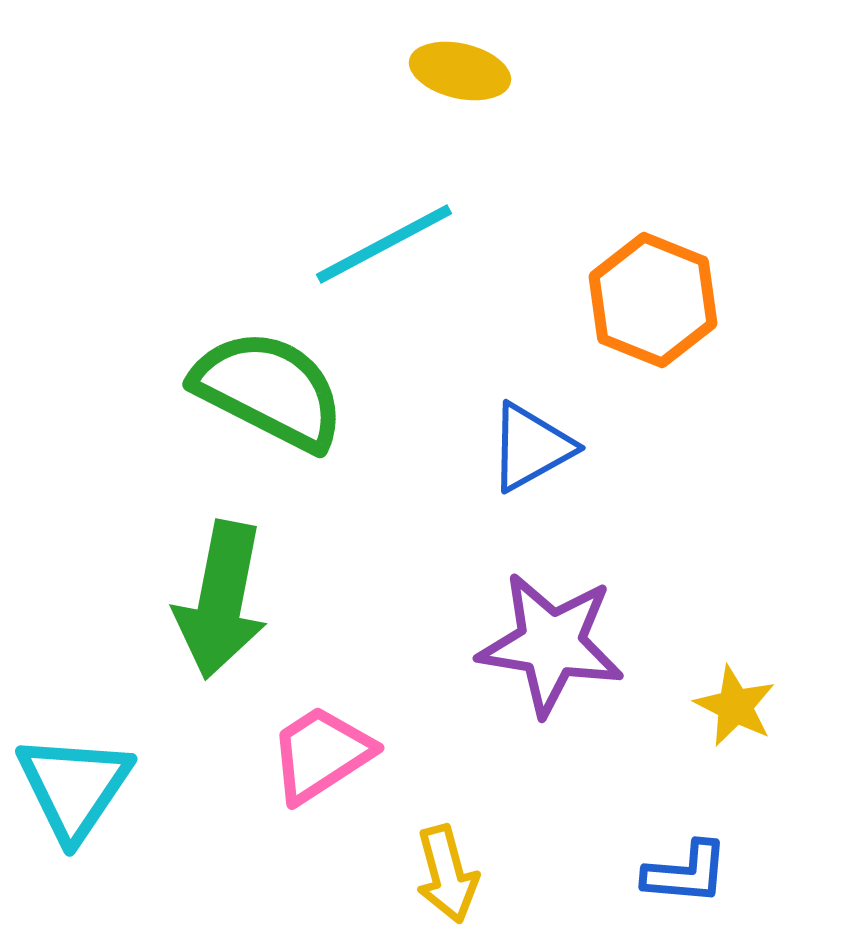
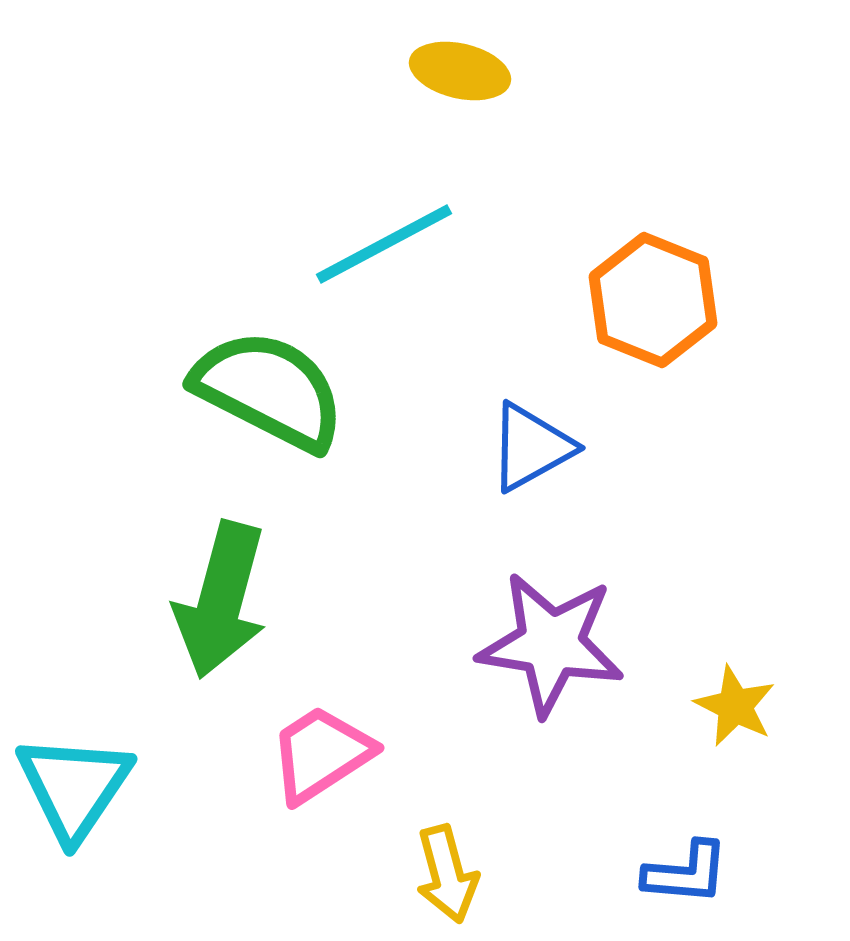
green arrow: rotated 4 degrees clockwise
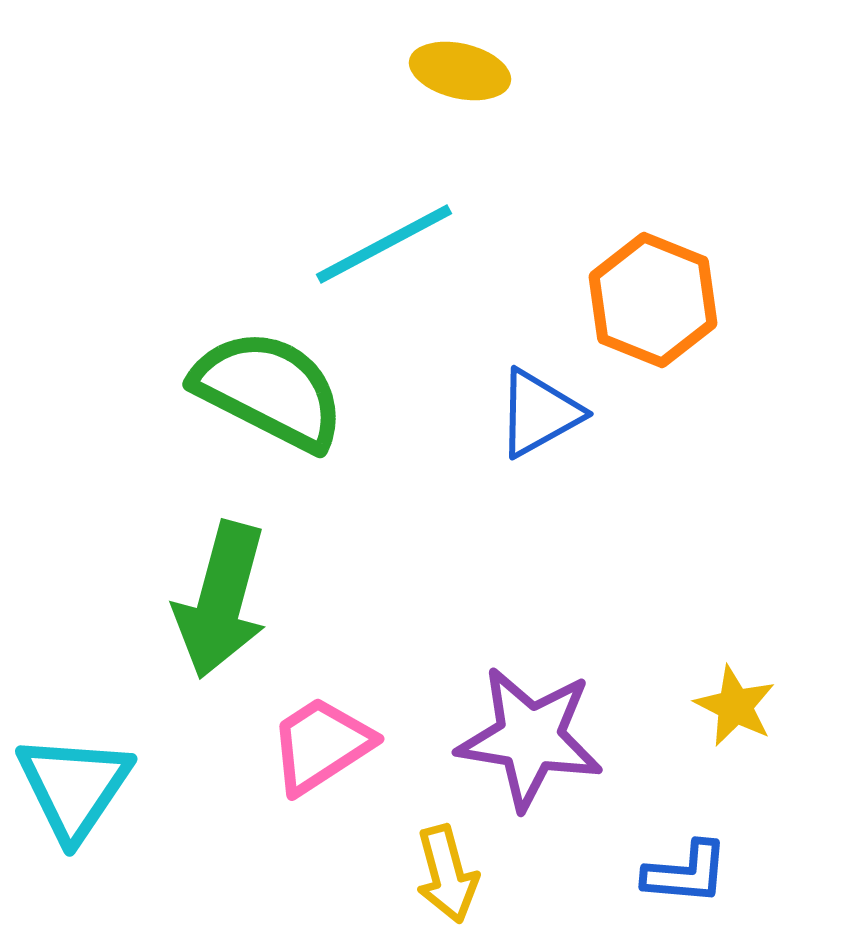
blue triangle: moved 8 px right, 34 px up
purple star: moved 21 px left, 94 px down
pink trapezoid: moved 9 px up
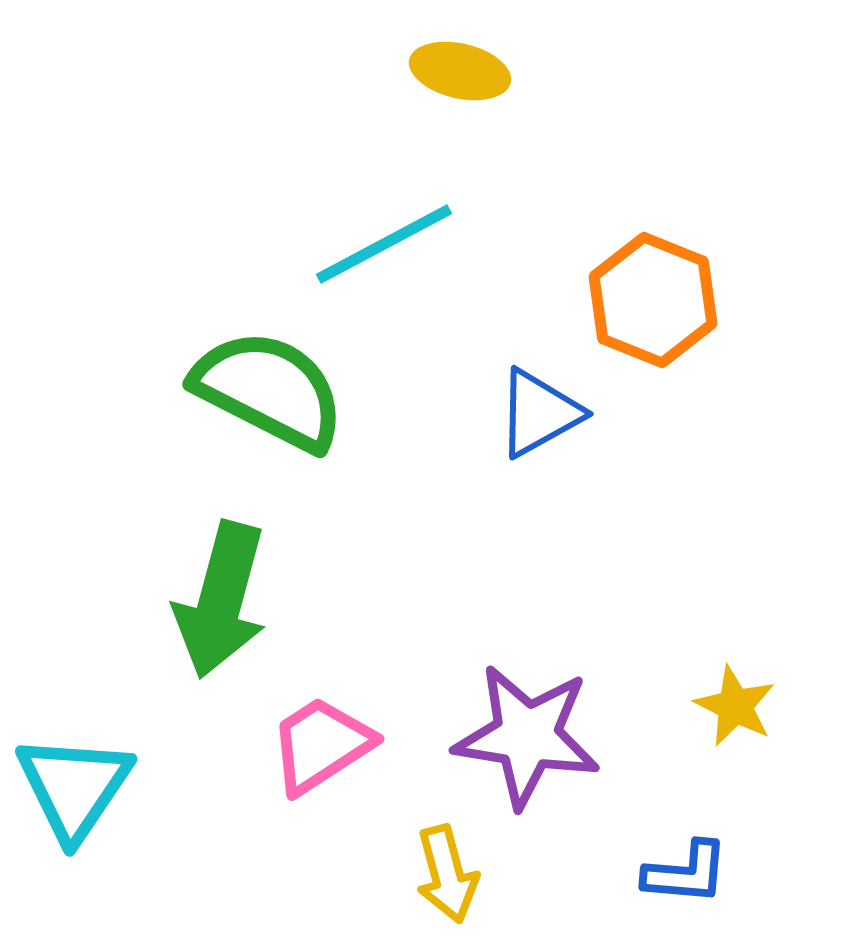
purple star: moved 3 px left, 2 px up
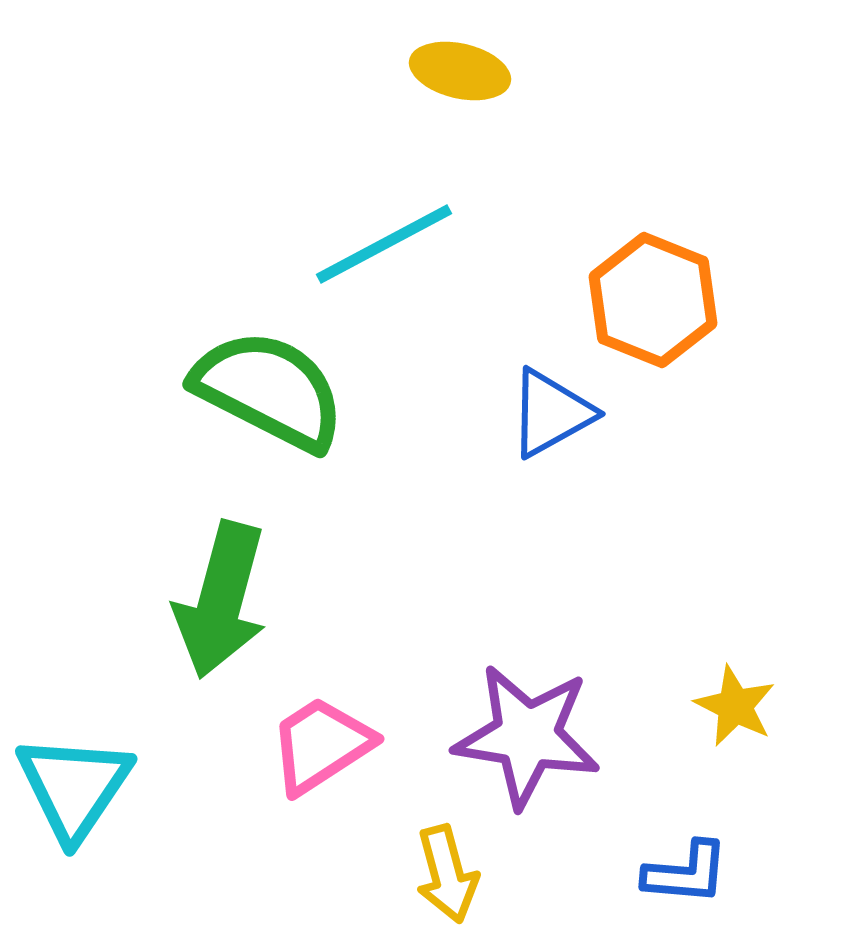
blue triangle: moved 12 px right
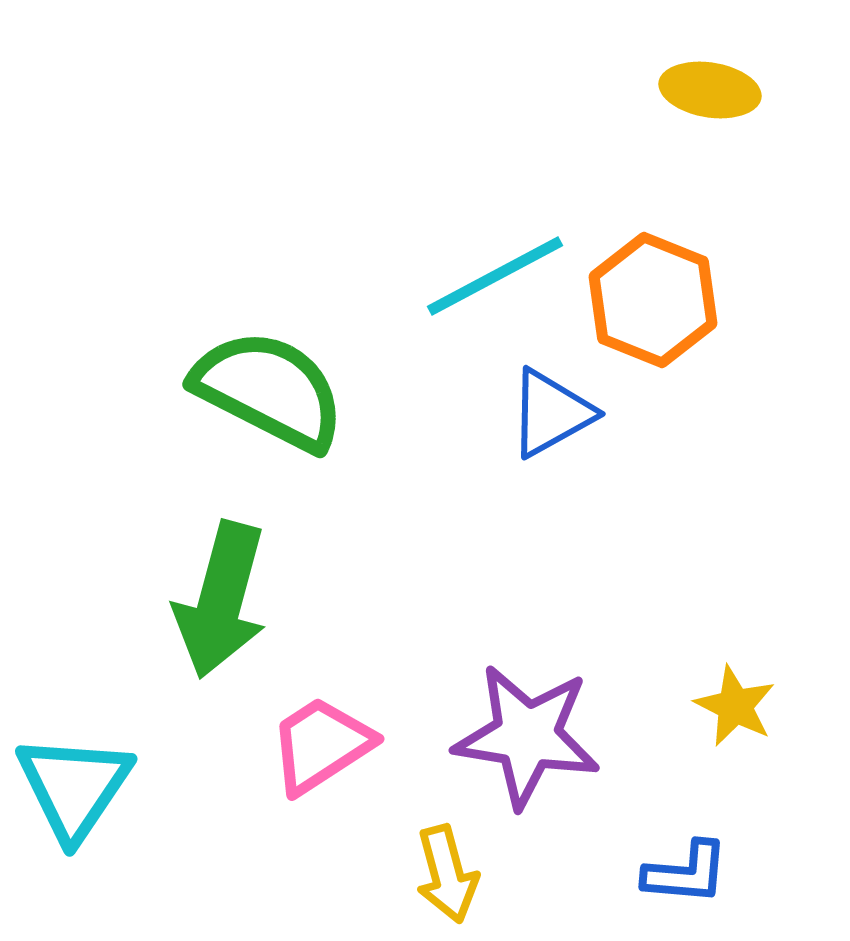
yellow ellipse: moved 250 px right, 19 px down; rotated 4 degrees counterclockwise
cyan line: moved 111 px right, 32 px down
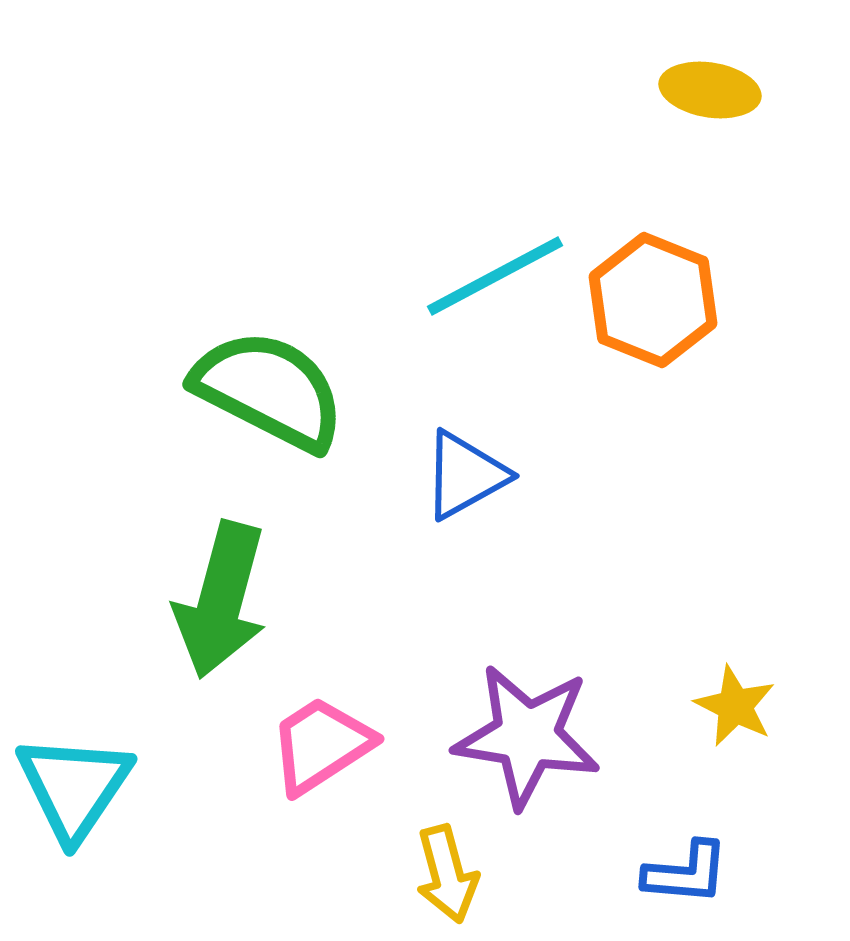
blue triangle: moved 86 px left, 62 px down
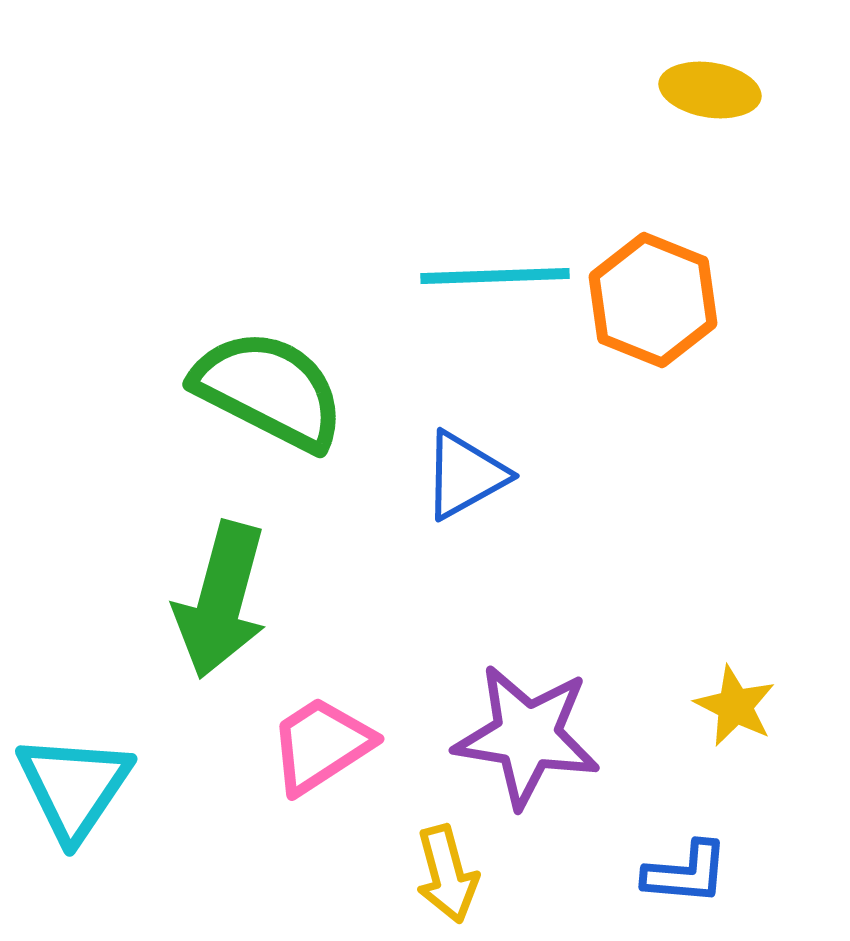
cyan line: rotated 26 degrees clockwise
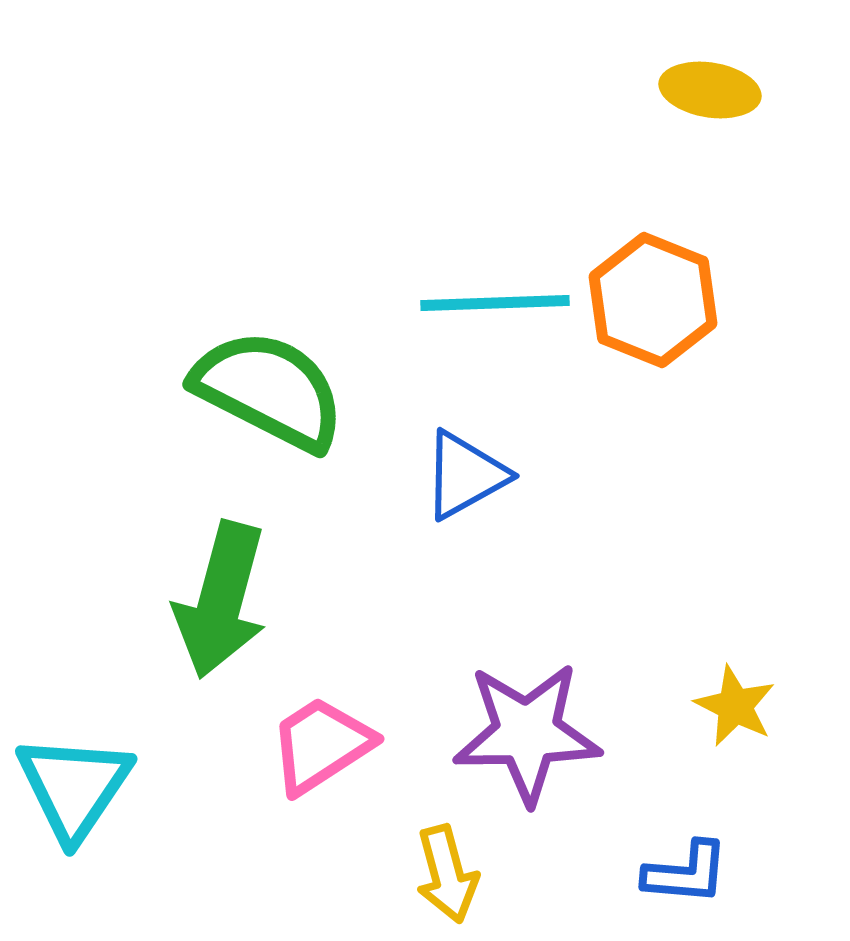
cyan line: moved 27 px down
purple star: moved 3 px up; rotated 10 degrees counterclockwise
